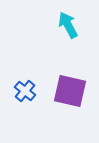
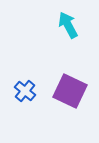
purple square: rotated 12 degrees clockwise
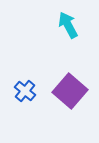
purple square: rotated 16 degrees clockwise
